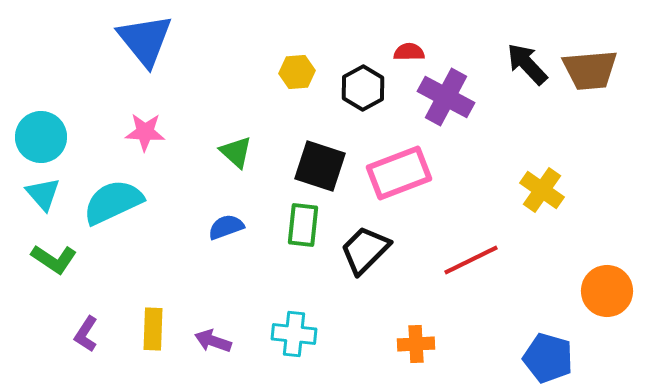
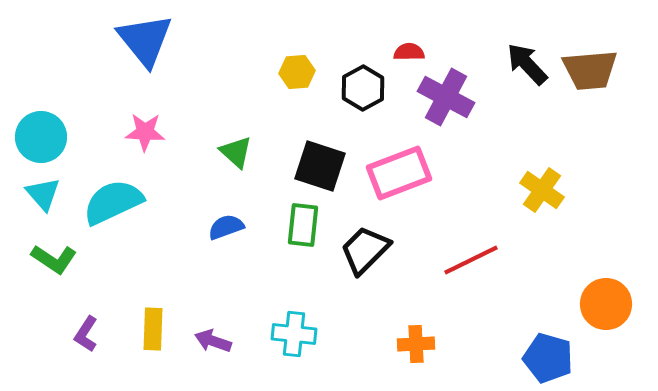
orange circle: moved 1 px left, 13 px down
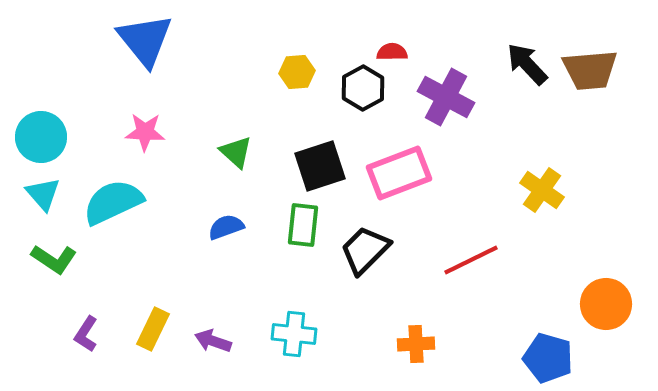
red semicircle: moved 17 px left
black square: rotated 36 degrees counterclockwise
yellow rectangle: rotated 24 degrees clockwise
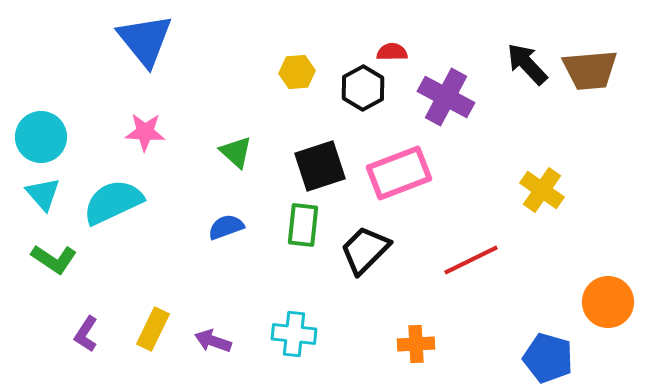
orange circle: moved 2 px right, 2 px up
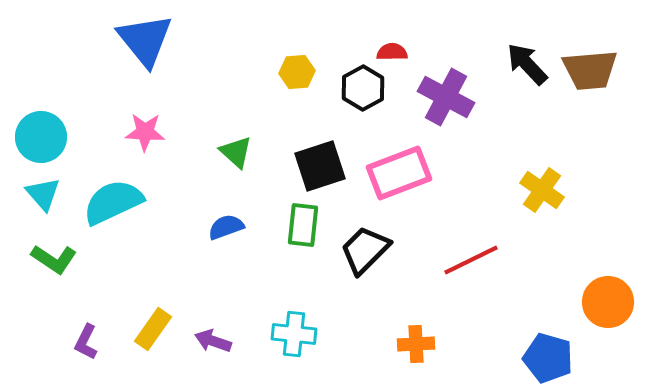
yellow rectangle: rotated 9 degrees clockwise
purple L-shape: moved 8 px down; rotated 6 degrees counterclockwise
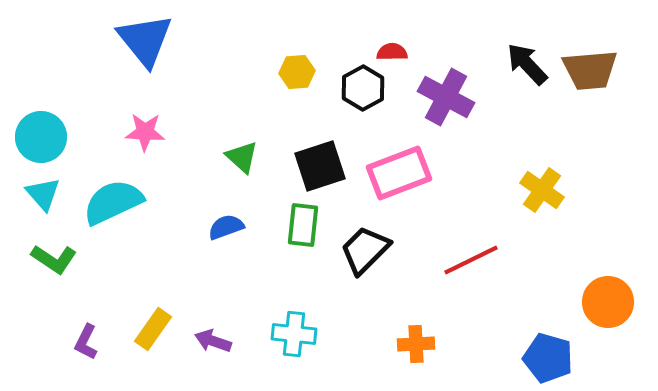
green triangle: moved 6 px right, 5 px down
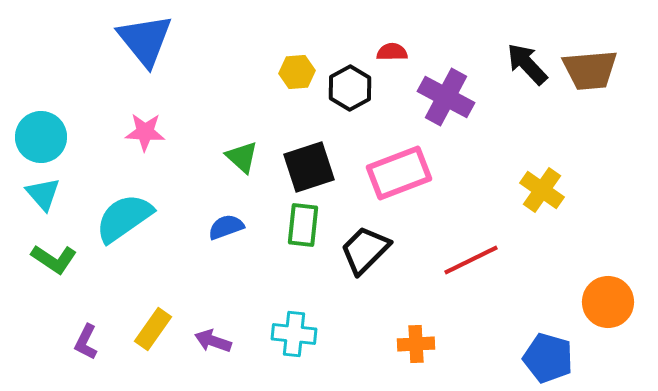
black hexagon: moved 13 px left
black square: moved 11 px left, 1 px down
cyan semicircle: moved 11 px right, 16 px down; rotated 10 degrees counterclockwise
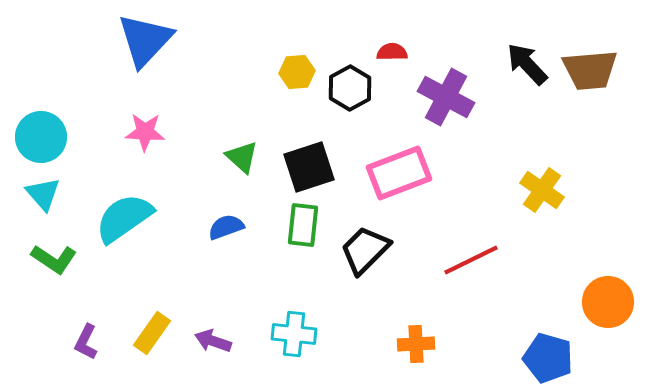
blue triangle: rotated 22 degrees clockwise
yellow rectangle: moved 1 px left, 4 px down
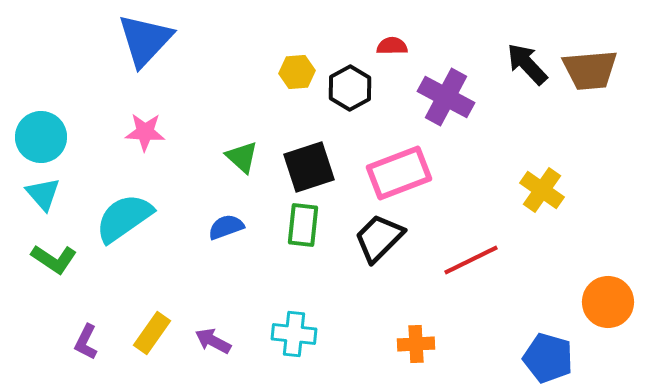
red semicircle: moved 6 px up
black trapezoid: moved 14 px right, 12 px up
purple arrow: rotated 9 degrees clockwise
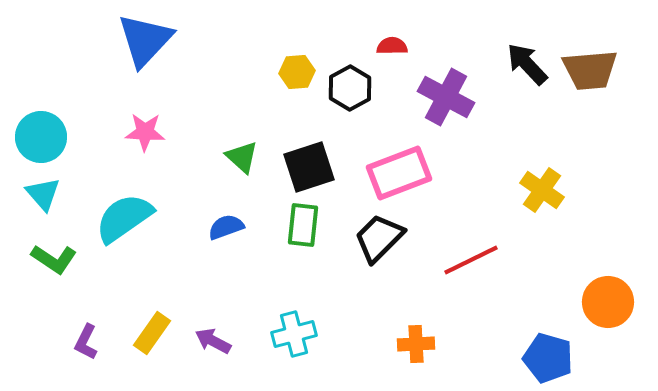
cyan cross: rotated 21 degrees counterclockwise
